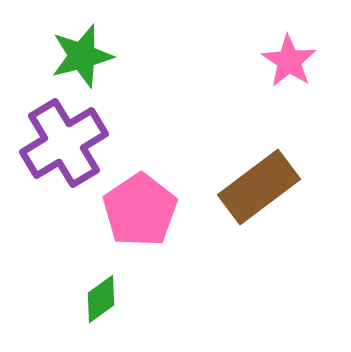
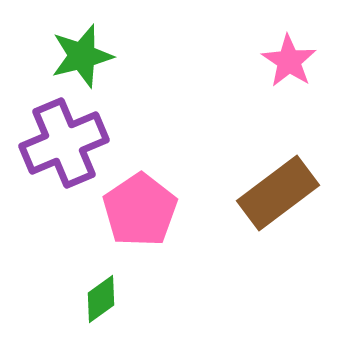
purple cross: rotated 8 degrees clockwise
brown rectangle: moved 19 px right, 6 px down
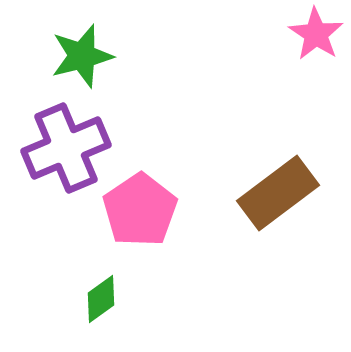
pink star: moved 27 px right, 27 px up
purple cross: moved 2 px right, 5 px down
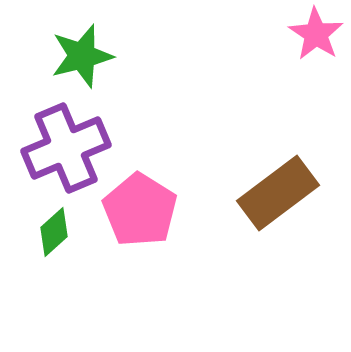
pink pentagon: rotated 6 degrees counterclockwise
green diamond: moved 47 px left, 67 px up; rotated 6 degrees counterclockwise
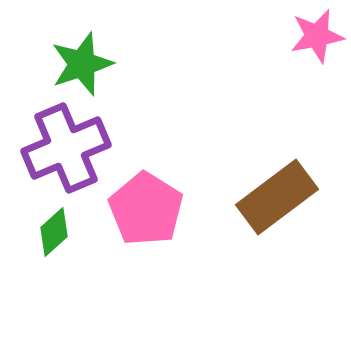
pink star: moved 1 px right, 2 px down; rotated 28 degrees clockwise
green star: moved 8 px down; rotated 4 degrees counterclockwise
brown rectangle: moved 1 px left, 4 px down
pink pentagon: moved 6 px right, 1 px up
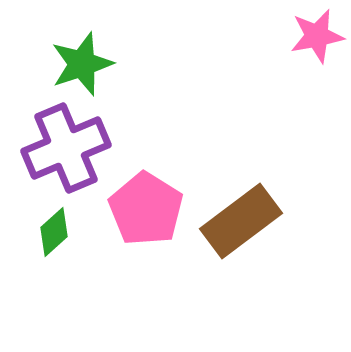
brown rectangle: moved 36 px left, 24 px down
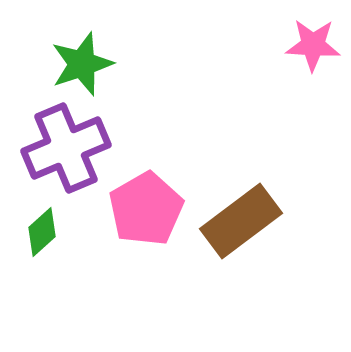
pink star: moved 4 px left, 9 px down; rotated 14 degrees clockwise
pink pentagon: rotated 10 degrees clockwise
green diamond: moved 12 px left
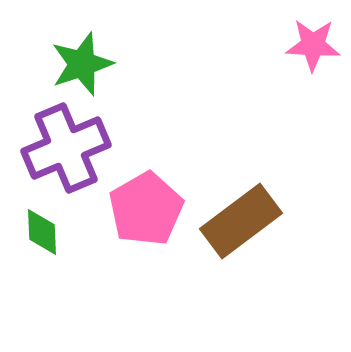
green diamond: rotated 51 degrees counterclockwise
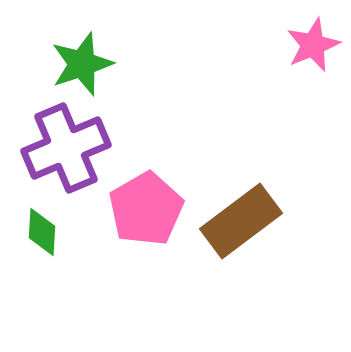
pink star: rotated 26 degrees counterclockwise
green diamond: rotated 6 degrees clockwise
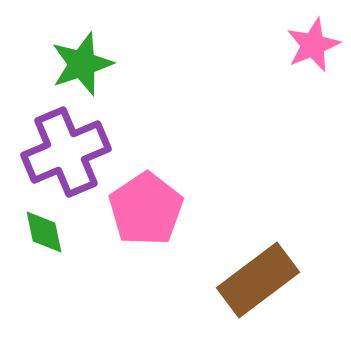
purple cross: moved 4 px down
pink pentagon: rotated 4 degrees counterclockwise
brown rectangle: moved 17 px right, 59 px down
green diamond: moved 2 px right; rotated 15 degrees counterclockwise
